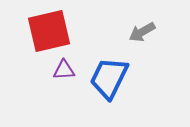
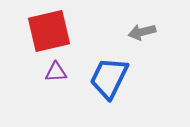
gray arrow: rotated 16 degrees clockwise
purple triangle: moved 8 px left, 2 px down
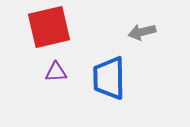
red square: moved 4 px up
blue trapezoid: rotated 27 degrees counterclockwise
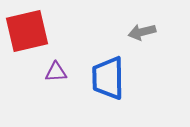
red square: moved 22 px left, 4 px down
blue trapezoid: moved 1 px left
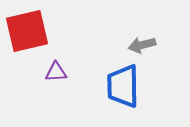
gray arrow: moved 13 px down
blue trapezoid: moved 15 px right, 8 px down
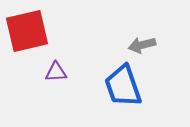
blue trapezoid: rotated 18 degrees counterclockwise
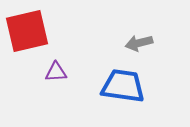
gray arrow: moved 3 px left, 2 px up
blue trapezoid: rotated 117 degrees clockwise
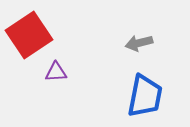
red square: moved 2 px right, 4 px down; rotated 21 degrees counterclockwise
blue trapezoid: moved 22 px right, 10 px down; rotated 93 degrees clockwise
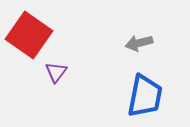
red square: rotated 21 degrees counterclockwise
purple triangle: rotated 50 degrees counterclockwise
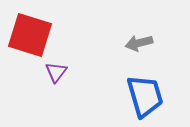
red square: moved 1 px right; rotated 18 degrees counterclockwise
blue trapezoid: rotated 27 degrees counterclockwise
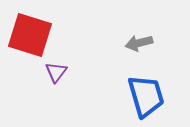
blue trapezoid: moved 1 px right
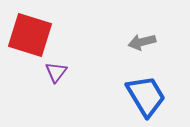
gray arrow: moved 3 px right, 1 px up
blue trapezoid: rotated 15 degrees counterclockwise
